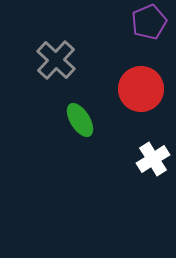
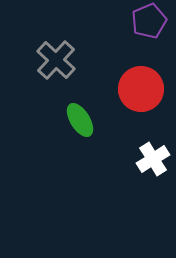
purple pentagon: moved 1 px up
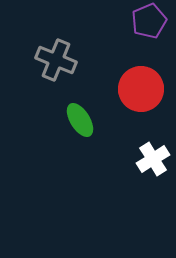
gray cross: rotated 21 degrees counterclockwise
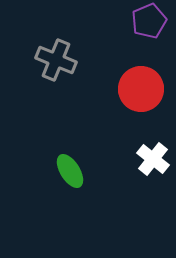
green ellipse: moved 10 px left, 51 px down
white cross: rotated 20 degrees counterclockwise
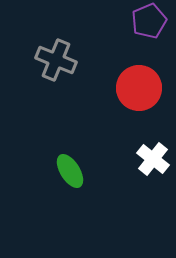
red circle: moved 2 px left, 1 px up
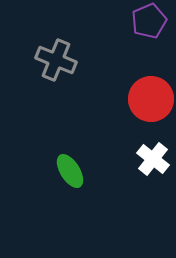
red circle: moved 12 px right, 11 px down
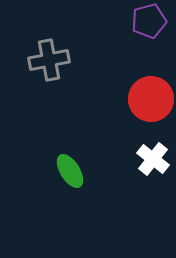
purple pentagon: rotated 8 degrees clockwise
gray cross: moved 7 px left; rotated 33 degrees counterclockwise
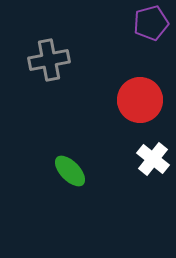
purple pentagon: moved 2 px right, 2 px down
red circle: moved 11 px left, 1 px down
green ellipse: rotated 12 degrees counterclockwise
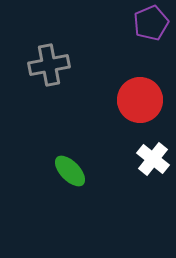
purple pentagon: rotated 8 degrees counterclockwise
gray cross: moved 5 px down
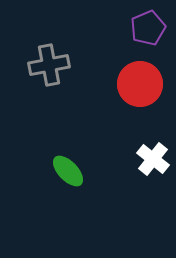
purple pentagon: moved 3 px left, 5 px down
red circle: moved 16 px up
green ellipse: moved 2 px left
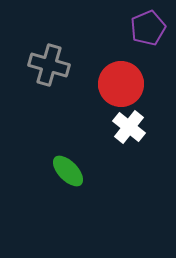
gray cross: rotated 27 degrees clockwise
red circle: moved 19 px left
white cross: moved 24 px left, 32 px up
